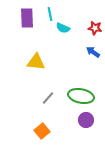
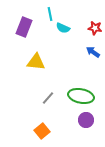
purple rectangle: moved 3 px left, 9 px down; rotated 24 degrees clockwise
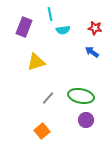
cyan semicircle: moved 2 px down; rotated 32 degrees counterclockwise
blue arrow: moved 1 px left
yellow triangle: rotated 24 degrees counterclockwise
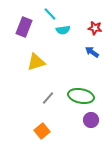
cyan line: rotated 32 degrees counterclockwise
purple circle: moved 5 px right
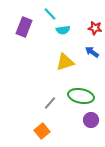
yellow triangle: moved 29 px right
gray line: moved 2 px right, 5 px down
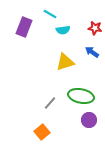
cyan line: rotated 16 degrees counterclockwise
purple circle: moved 2 px left
orange square: moved 1 px down
